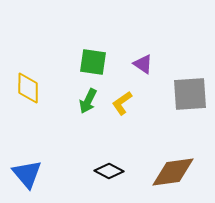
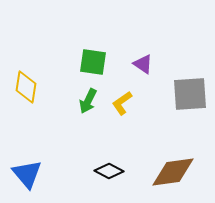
yellow diamond: moved 2 px left, 1 px up; rotated 8 degrees clockwise
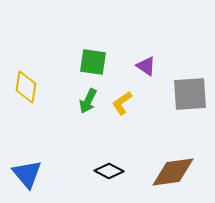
purple triangle: moved 3 px right, 2 px down
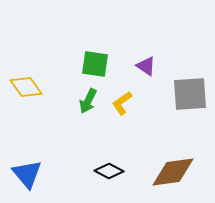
green square: moved 2 px right, 2 px down
yellow diamond: rotated 44 degrees counterclockwise
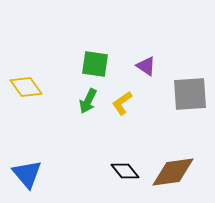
black diamond: moved 16 px right; rotated 24 degrees clockwise
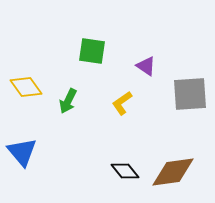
green square: moved 3 px left, 13 px up
green arrow: moved 20 px left
blue triangle: moved 5 px left, 22 px up
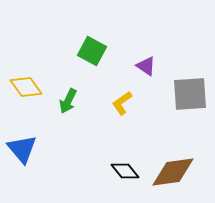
green square: rotated 20 degrees clockwise
blue triangle: moved 3 px up
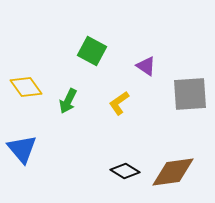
yellow L-shape: moved 3 px left
black diamond: rotated 20 degrees counterclockwise
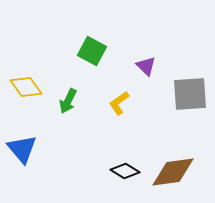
purple triangle: rotated 10 degrees clockwise
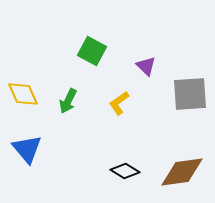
yellow diamond: moved 3 px left, 7 px down; rotated 12 degrees clockwise
blue triangle: moved 5 px right
brown diamond: moved 9 px right
